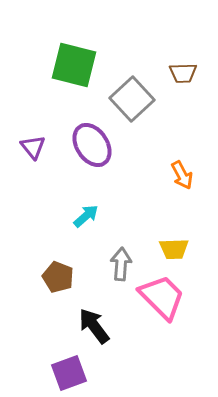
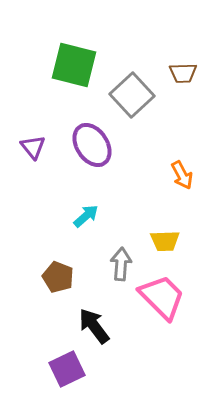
gray square: moved 4 px up
yellow trapezoid: moved 9 px left, 8 px up
purple square: moved 2 px left, 4 px up; rotated 6 degrees counterclockwise
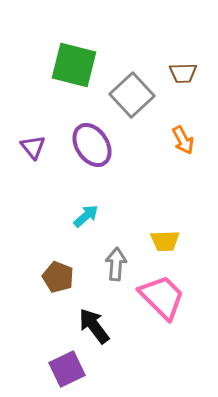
orange arrow: moved 1 px right, 35 px up
gray arrow: moved 5 px left
